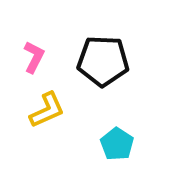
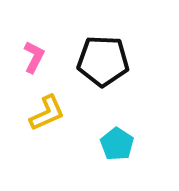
yellow L-shape: moved 3 px down
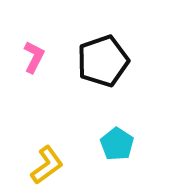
black pentagon: rotated 21 degrees counterclockwise
yellow L-shape: moved 52 px down; rotated 12 degrees counterclockwise
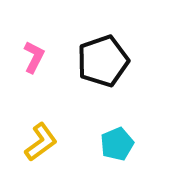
cyan pentagon: rotated 16 degrees clockwise
yellow L-shape: moved 6 px left, 23 px up
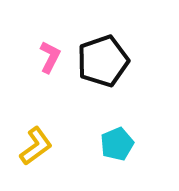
pink L-shape: moved 16 px right
yellow L-shape: moved 5 px left, 4 px down
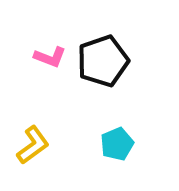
pink L-shape: rotated 84 degrees clockwise
yellow L-shape: moved 3 px left, 1 px up
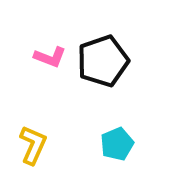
yellow L-shape: rotated 30 degrees counterclockwise
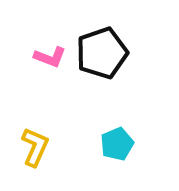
black pentagon: moved 1 px left, 8 px up
yellow L-shape: moved 2 px right, 2 px down
